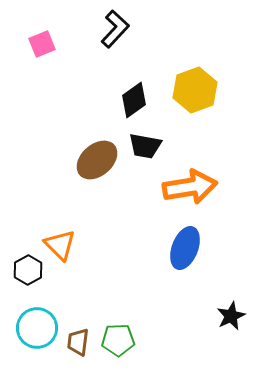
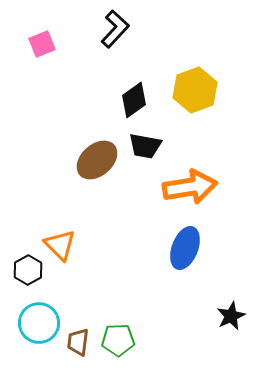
cyan circle: moved 2 px right, 5 px up
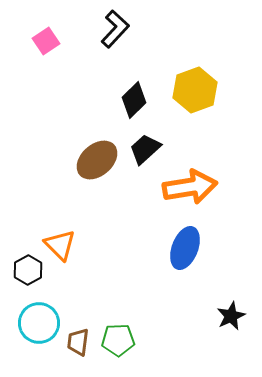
pink square: moved 4 px right, 3 px up; rotated 12 degrees counterclockwise
black diamond: rotated 9 degrees counterclockwise
black trapezoid: moved 3 px down; rotated 128 degrees clockwise
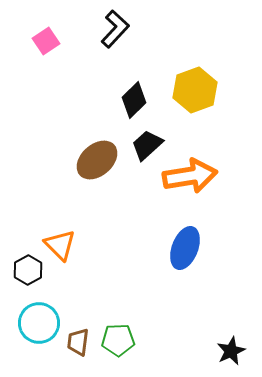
black trapezoid: moved 2 px right, 4 px up
orange arrow: moved 11 px up
black star: moved 35 px down
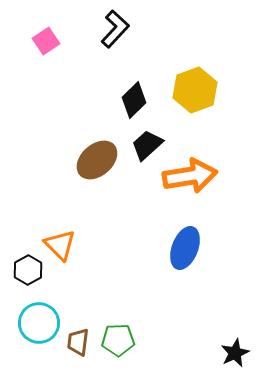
black star: moved 4 px right, 2 px down
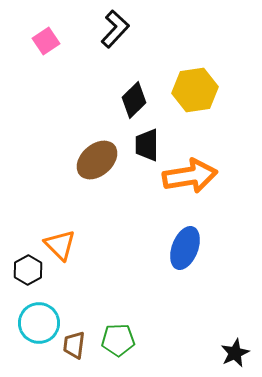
yellow hexagon: rotated 12 degrees clockwise
black trapezoid: rotated 48 degrees counterclockwise
brown trapezoid: moved 4 px left, 3 px down
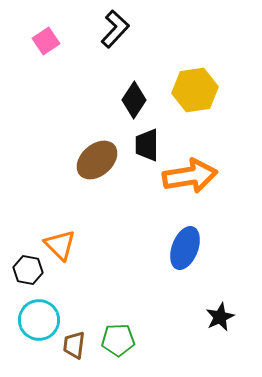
black diamond: rotated 12 degrees counterclockwise
black hexagon: rotated 20 degrees counterclockwise
cyan circle: moved 3 px up
black star: moved 15 px left, 36 px up
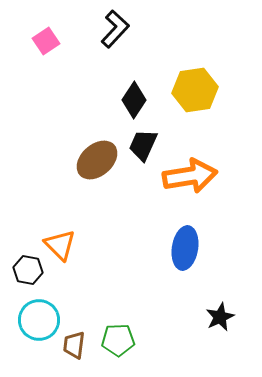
black trapezoid: moved 4 px left; rotated 24 degrees clockwise
blue ellipse: rotated 12 degrees counterclockwise
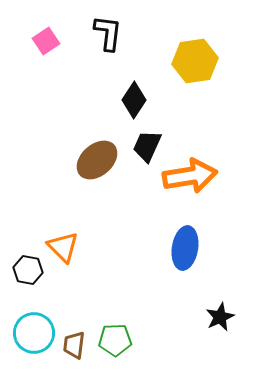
black L-shape: moved 7 px left, 4 px down; rotated 36 degrees counterclockwise
yellow hexagon: moved 29 px up
black trapezoid: moved 4 px right, 1 px down
orange triangle: moved 3 px right, 2 px down
cyan circle: moved 5 px left, 13 px down
green pentagon: moved 3 px left
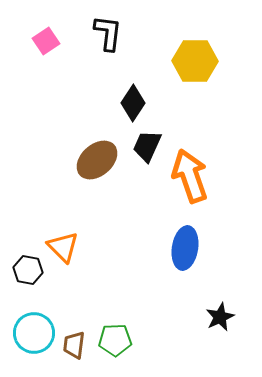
yellow hexagon: rotated 9 degrees clockwise
black diamond: moved 1 px left, 3 px down
orange arrow: rotated 100 degrees counterclockwise
